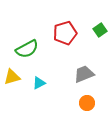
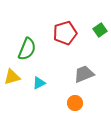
green semicircle: rotated 40 degrees counterclockwise
orange circle: moved 12 px left
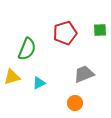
green square: rotated 32 degrees clockwise
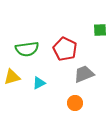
red pentagon: moved 16 px down; rotated 30 degrees counterclockwise
green semicircle: rotated 60 degrees clockwise
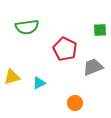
green semicircle: moved 22 px up
gray trapezoid: moved 9 px right, 7 px up
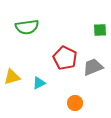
red pentagon: moved 9 px down
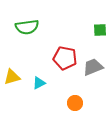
red pentagon: rotated 15 degrees counterclockwise
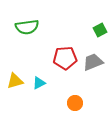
green square: rotated 24 degrees counterclockwise
red pentagon: rotated 15 degrees counterclockwise
gray trapezoid: moved 5 px up
yellow triangle: moved 3 px right, 4 px down
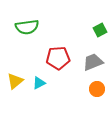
red pentagon: moved 7 px left
yellow triangle: rotated 24 degrees counterclockwise
orange circle: moved 22 px right, 14 px up
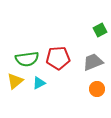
green semicircle: moved 32 px down
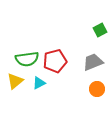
red pentagon: moved 3 px left, 3 px down; rotated 10 degrees counterclockwise
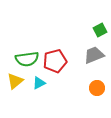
gray trapezoid: moved 1 px right, 7 px up
orange circle: moved 1 px up
